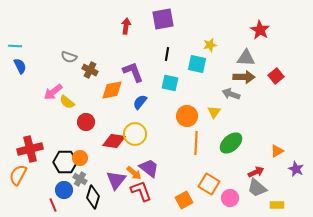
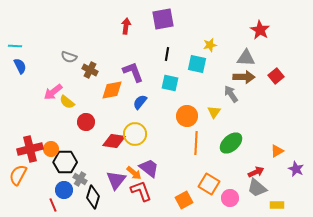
gray arrow at (231, 94): rotated 36 degrees clockwise
orange circle at (80, 158): moved 29 px left, 9 px up
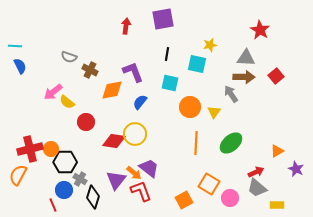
orange circle at (187, 116): moved 3 px right, 9 px up
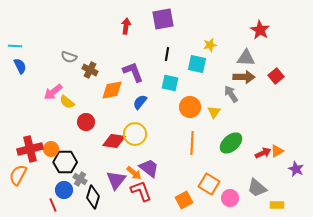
orange line at (196, 143): moved 4 px left
red arrow at (256, 172): moved 7 px right, 19 px up
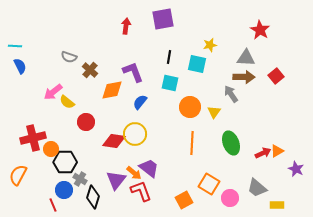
black line at (167, 54): moved 2 px right, 3 px down
brown cross at (90, 70): rotated 14 degrees clockwise
green ellipse at (231, 143): rotated 70 degrees counterclockwise
red cross at (30, 149): moved 3 px right, 11 px up
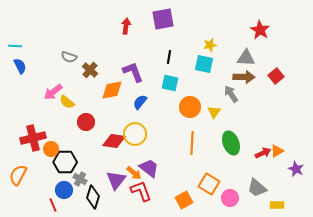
cyan square at (197, 64): moved 7 px right
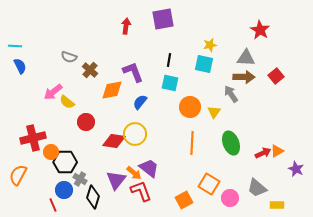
black line at (169, 57): moved 3 px down
orange circle at (51, 149): moved 3 px down
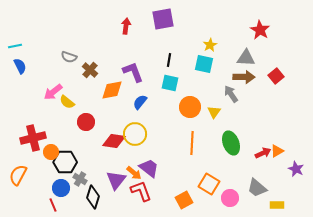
yellow star at (210, 45): rotated 16 degrees counterclockwise
cyan line at (15, 46): rotated 16 degrees counterclockwise
blue circle at (64, 190): moved 3 px left, 2 px up
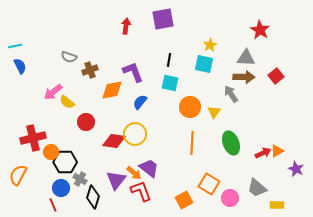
brown cross at (90, 70): rotated 28 degrees clockwise
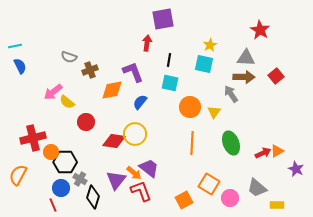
red arrow at (126, 26): moved 21 px right, 17 px down
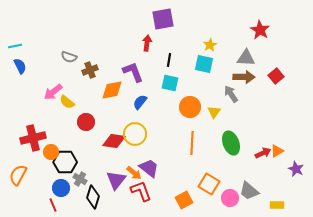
gray trapezoid at (257, 188): moved 8 px left, 3 px down
